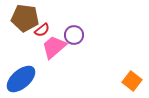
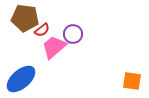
purple circle: moved 1 px left, 1 px up
orange square: rotated 30 degrees counterclockwise
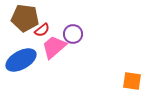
blue ellipse: moved 19 px up; rotated 12 degrees clockwise
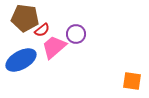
purple circle: moved 3 px right
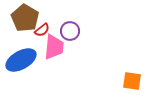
brown pentagon: rotated 24 degrees clockwise
purple circle: moved 6 px left, 3 px up
pink trapezoid: rotated 136 degrees clockwise
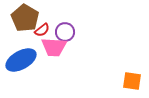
purple circle: moved 5 px left, 1 px down
pink trapezoid: rotated 88 degrees clockwise
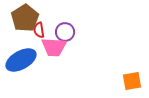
brown pentagon: rotated 8 degrees clockwise
red semicircle: moved 3 px left; rotated 119 degrees clockwise
orange square: rotated 18 degrees counterclockwise
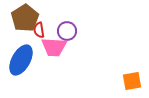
purple circle: moved 2 px right, 1 px up
blue ellipse: rotated 32 degrees counterclockwise
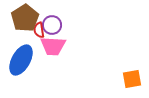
purple circle: moved 15 px left, 6 px up
pink trapezoid: moved 1 px left, 1 px up
orange square: moved 2 px up
